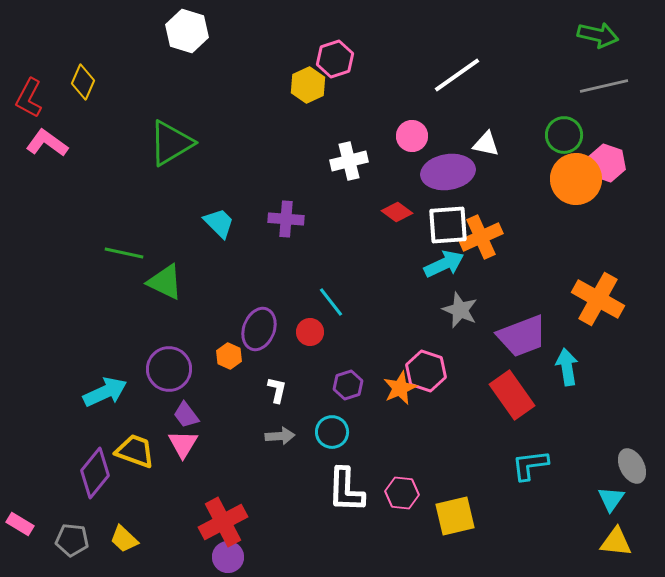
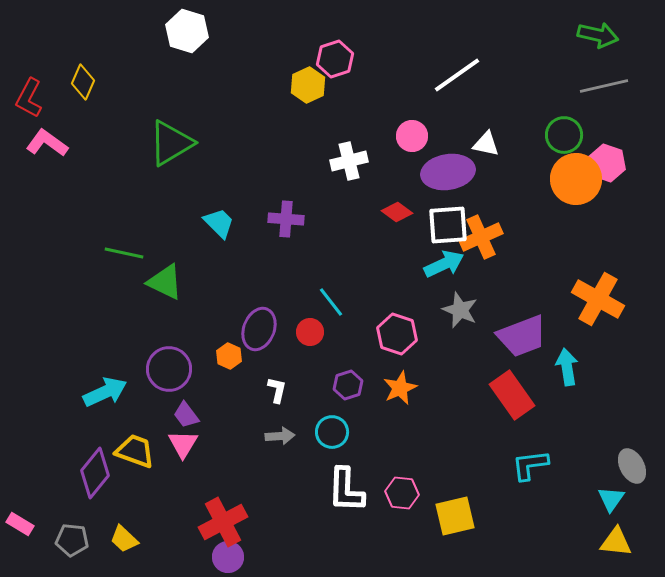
pink hexagon at (426, 371): moved 29 px left, 37 px up
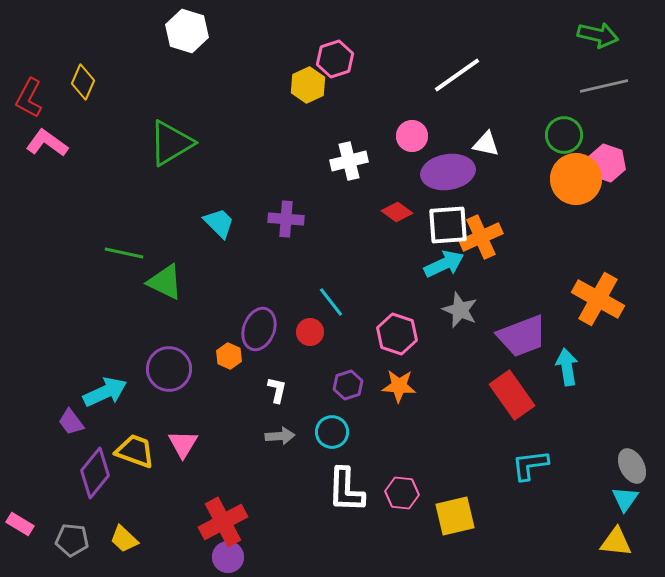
orange star at (400, 388): moved 1 px left, 2 px up; rotated 28 degrees clockwise
purple trapezoid at (186, 415): moved 115 px left, 7 px down
cyan triangle at (611, 499): moved 14 px right
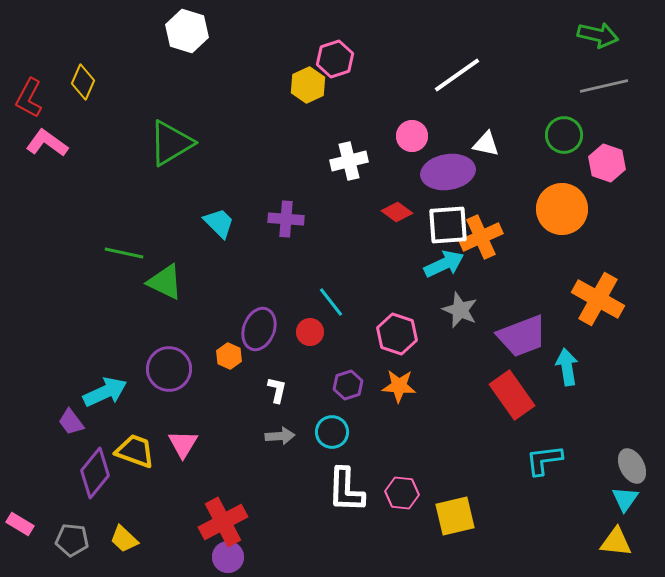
orange circle at (576, 179): moved 14 px left, 30 px down
cyan L-shape at (530, 465): moved 14 px right, 5 px up
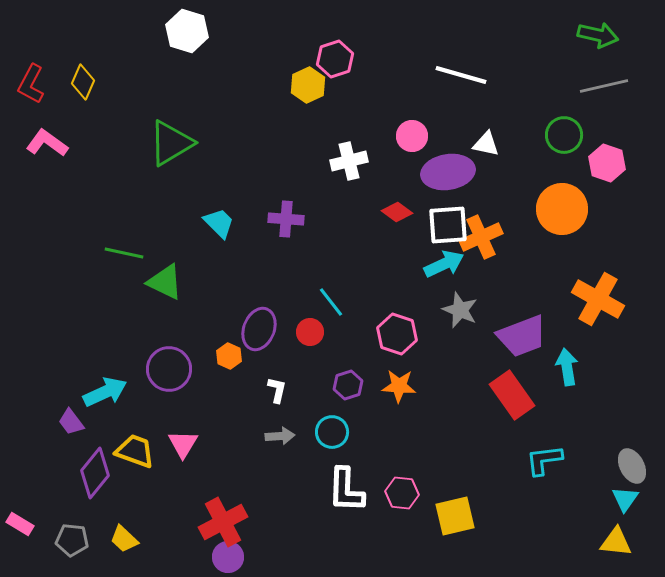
white line at (457, 75): moved 4 px right; rotated 51 degrees clockwise
red L-shape at (29, 98): moved 2 px right, 14 px up
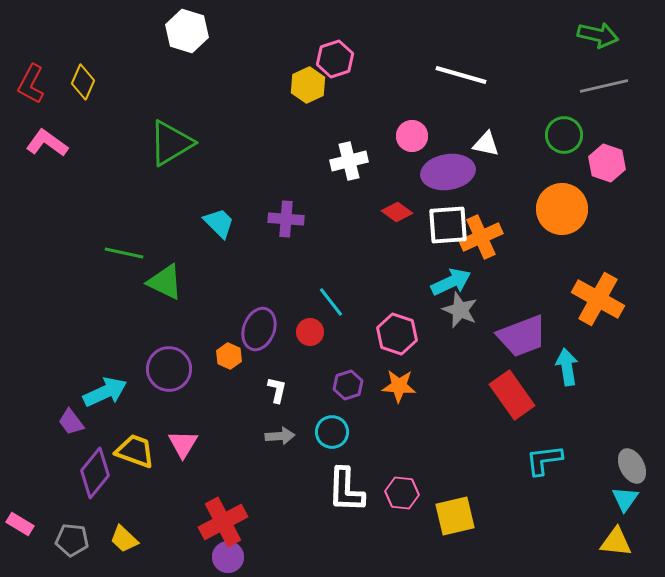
cyan arrow at (444, 264): moved 7 px right, 18 px down
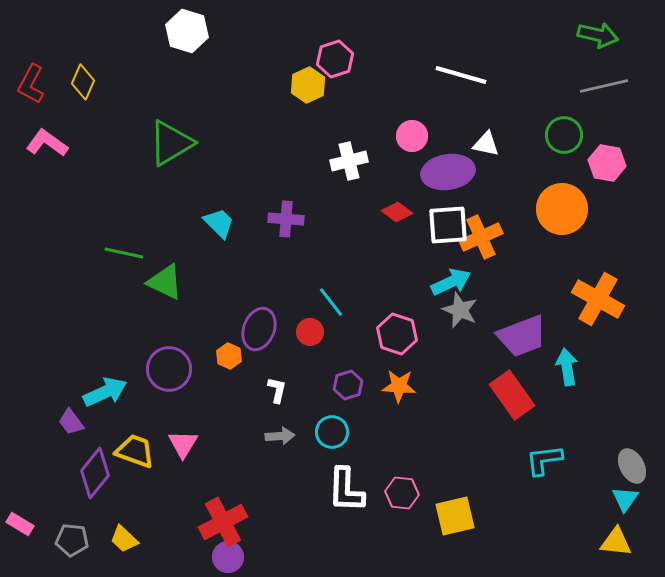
pink hexagon at (607, 163): rotated 9 degrees counterclockwise
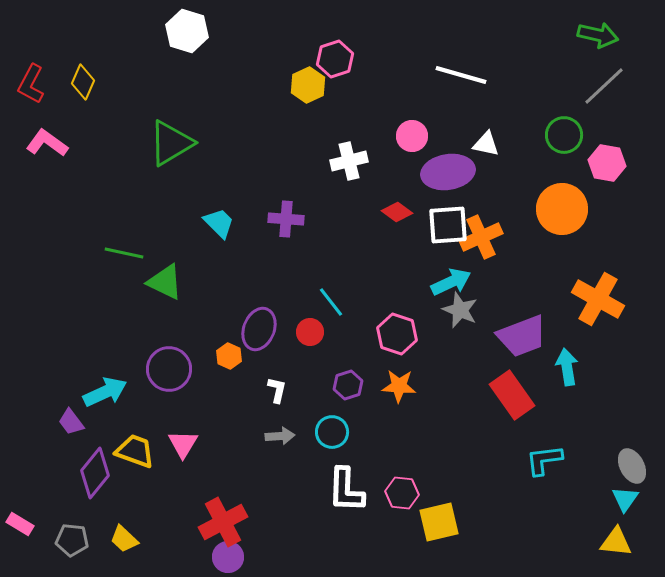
gray line at (604, 86): rotated 30 degrees counterclockwise
yellow square at (455, 516): moved 16 px left, 6 px down
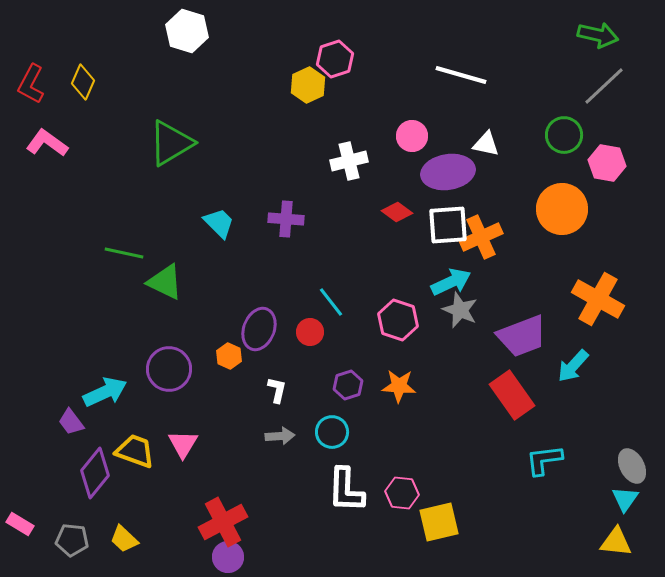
pink hexagon at (397, 334): moved 1 px right, 14 px up
cyan arrow at (567, 367): moved 6 px right, 1 px up; rotated 129 degrees counterclockwise
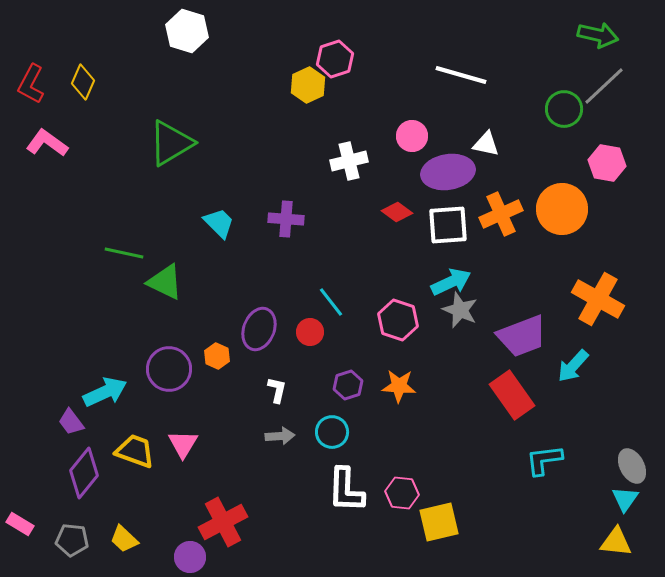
green circle at (564, 135): moved 26 px up
orange cross at (481, 237): moved 20 px right, 23 px up
orange hexagon at (229, 356): moved 12 px left
purple diamond at (95, 473): moved 11 px left
purple circle at (228, 557): moved 38 px left
